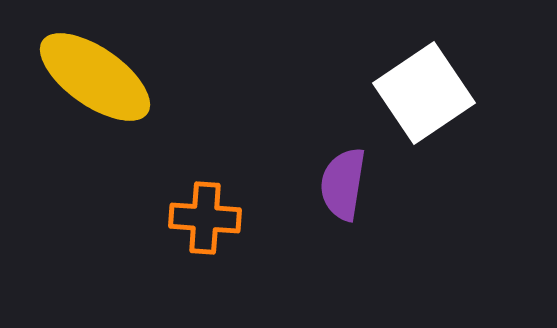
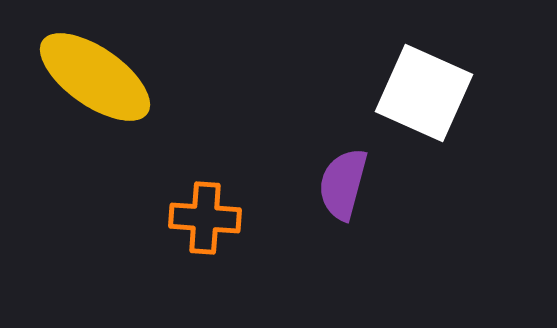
white square: rotated 32 degrees counterclockwise
purple semicircle: rotated 6 degrees clockwise
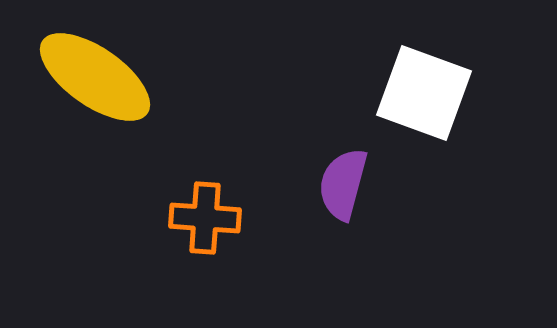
white square: rotated 4 degrees counterclockwise
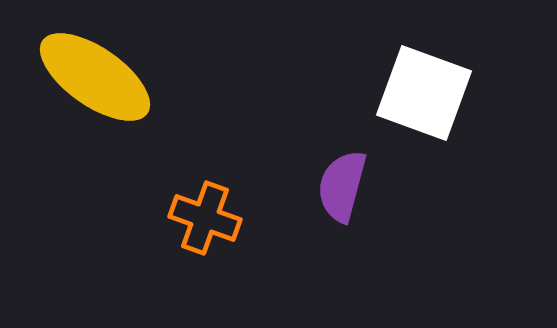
purple semicircle: moved 1 px left, 2 px down
orange cross: rotated 16 degrees clockwise
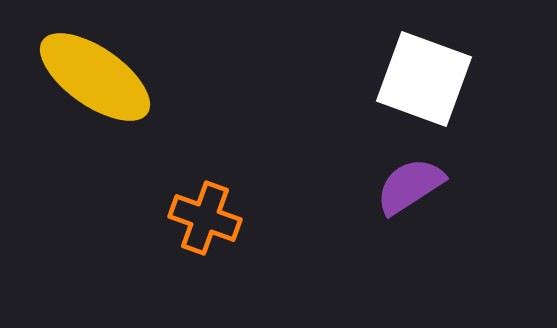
white square: moved 14 px up
purple semicircle: moved 68 px right; rotated 42 degrees clockwise
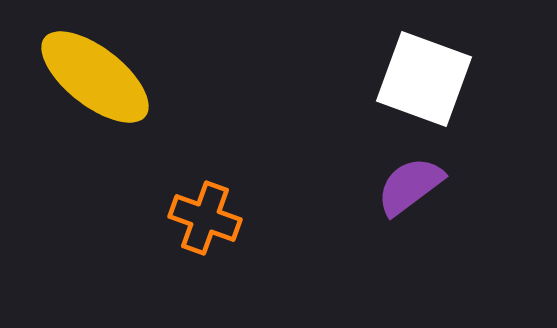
yellow ellipse: rotated 3 degrees clockwise
purple semicircle: rotated 4 degrees counterclockwise
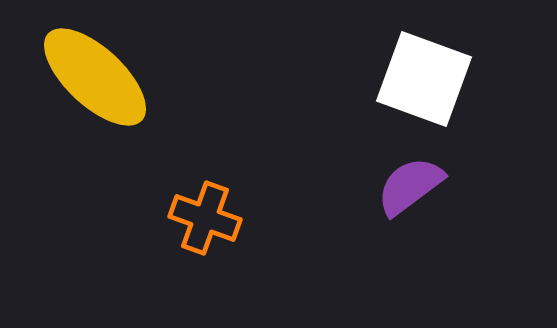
yellow ellipse: rotated 5 degrees clockwise
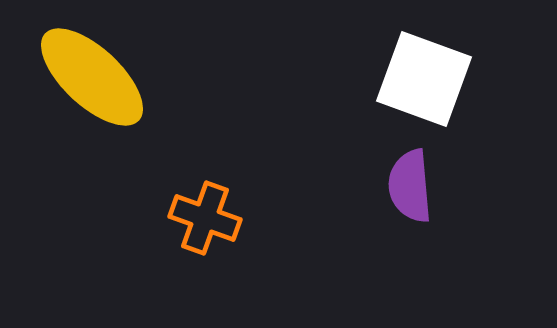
yellow ellipse: moved 3 px left
purple semicircle: rotated 58 degrees counterclockwise
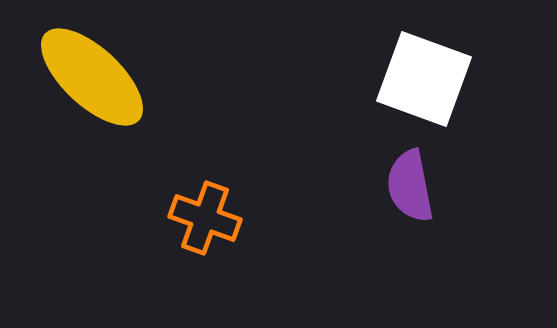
purple semicircle: rotated 6 degrees counterclockwise
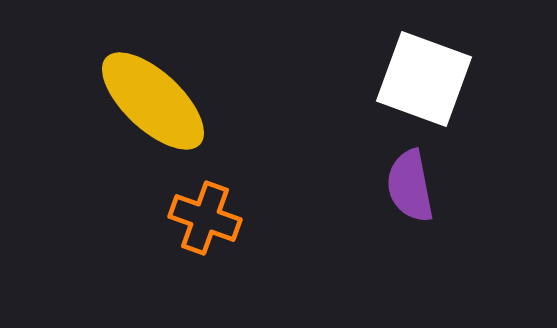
yellow ellipse: moved 61 px right, 24 px down
